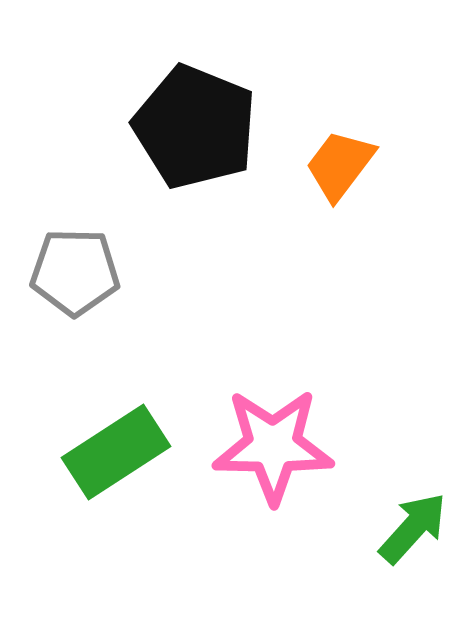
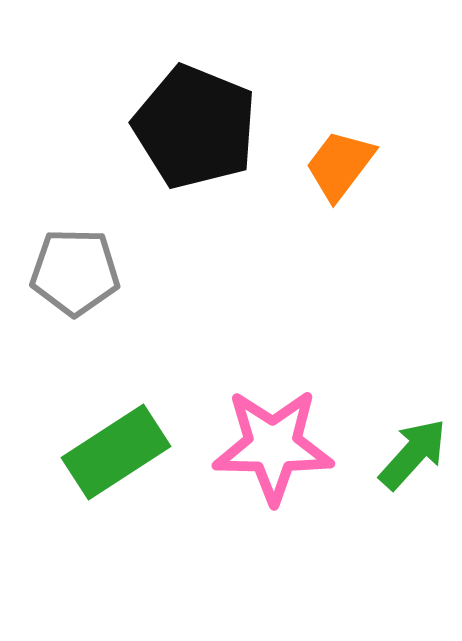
green arrow: moved 74 px up
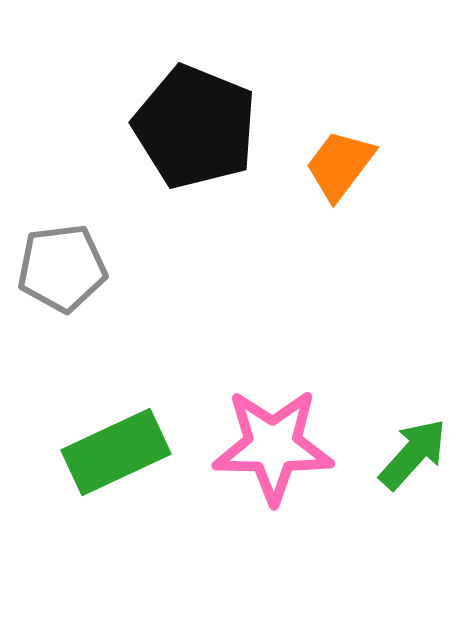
gray pentagon: moved 13 px left, 4 px up; rotated 8 degrees counterclockwise
green rectangle: rotated 8 degrees clockwise
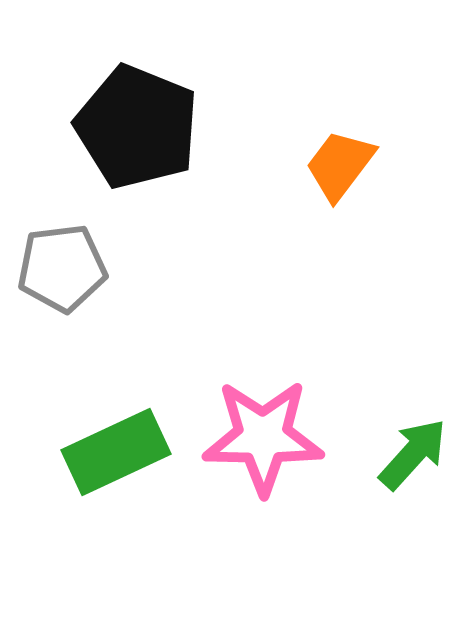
black pentagon: moved 58 px left
pink star: moved 10 px left, 9 px up
